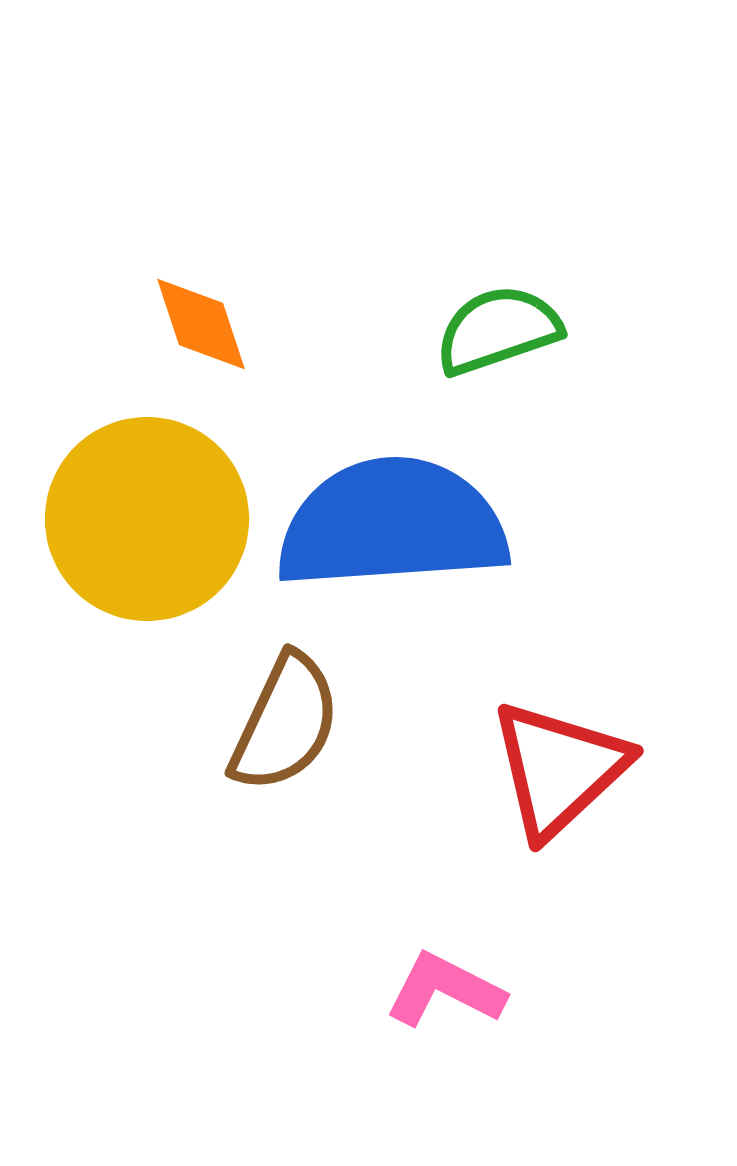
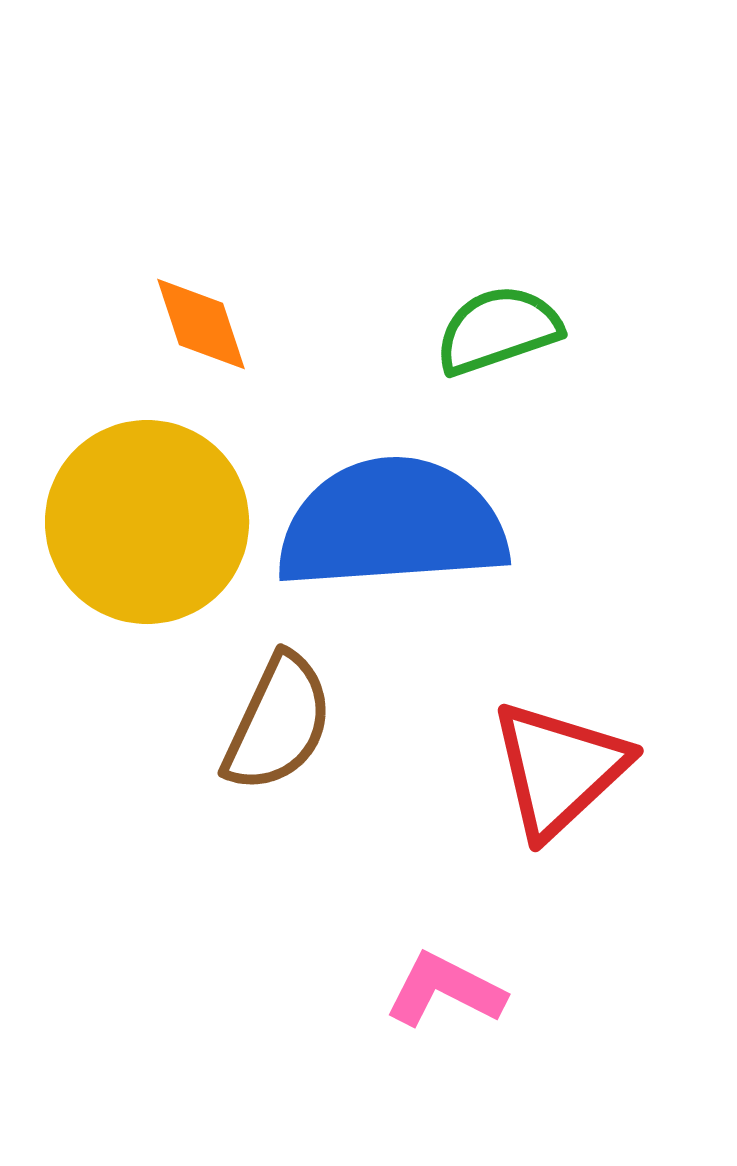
yellow circle: moved 3 px down
brown semicircle: moved 7 px left
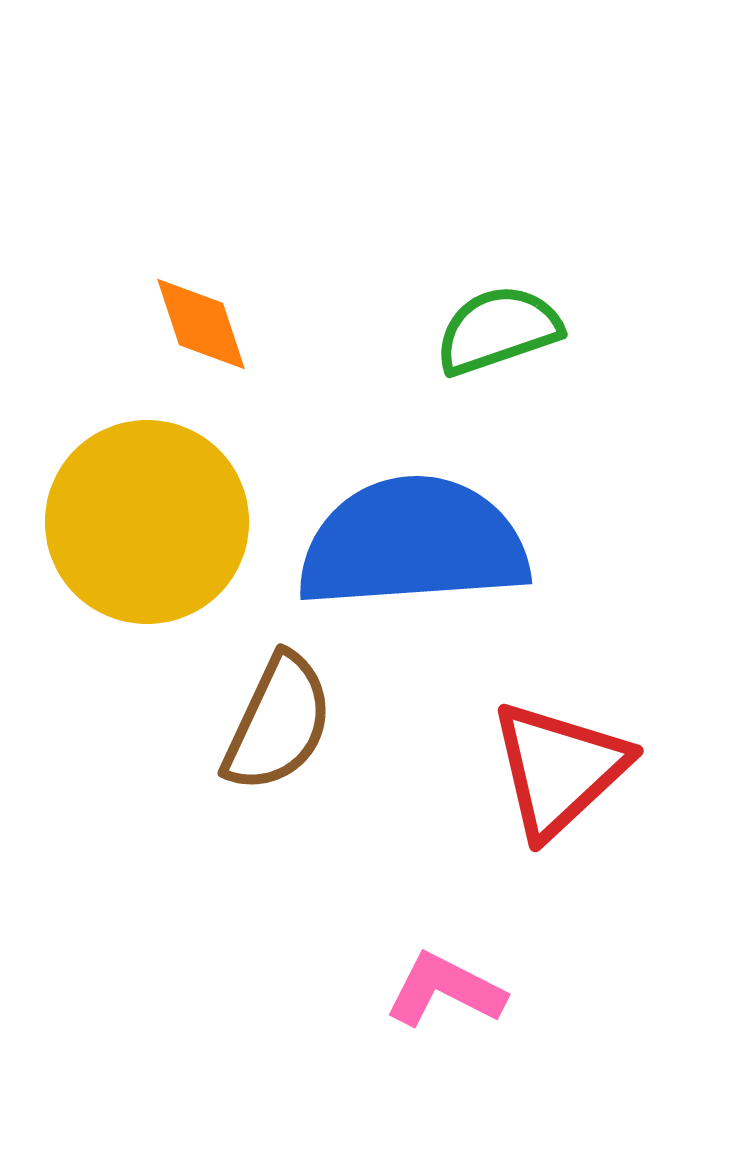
blue semicircle: moved 21 px right, 19 px down
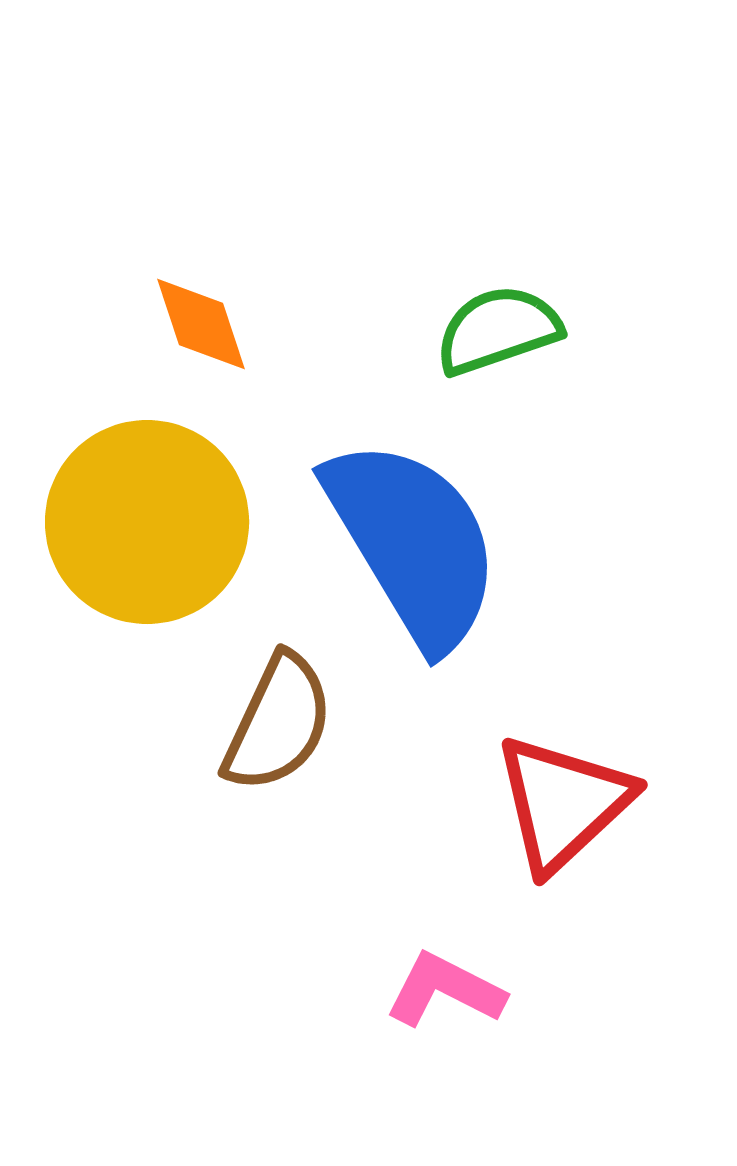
blue semicircle: rotated 63 degrees clockwise
red triangle: moved 4 px right, 34 px down
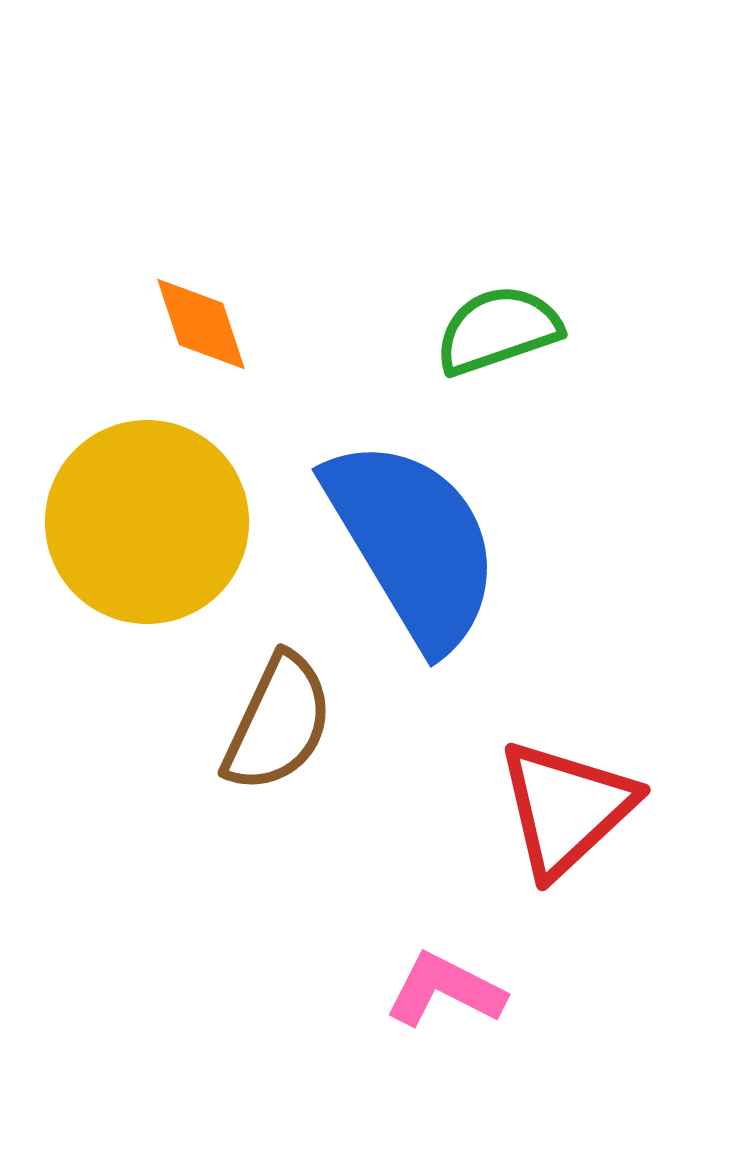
red triangle: moved 3 px right, 5 px down
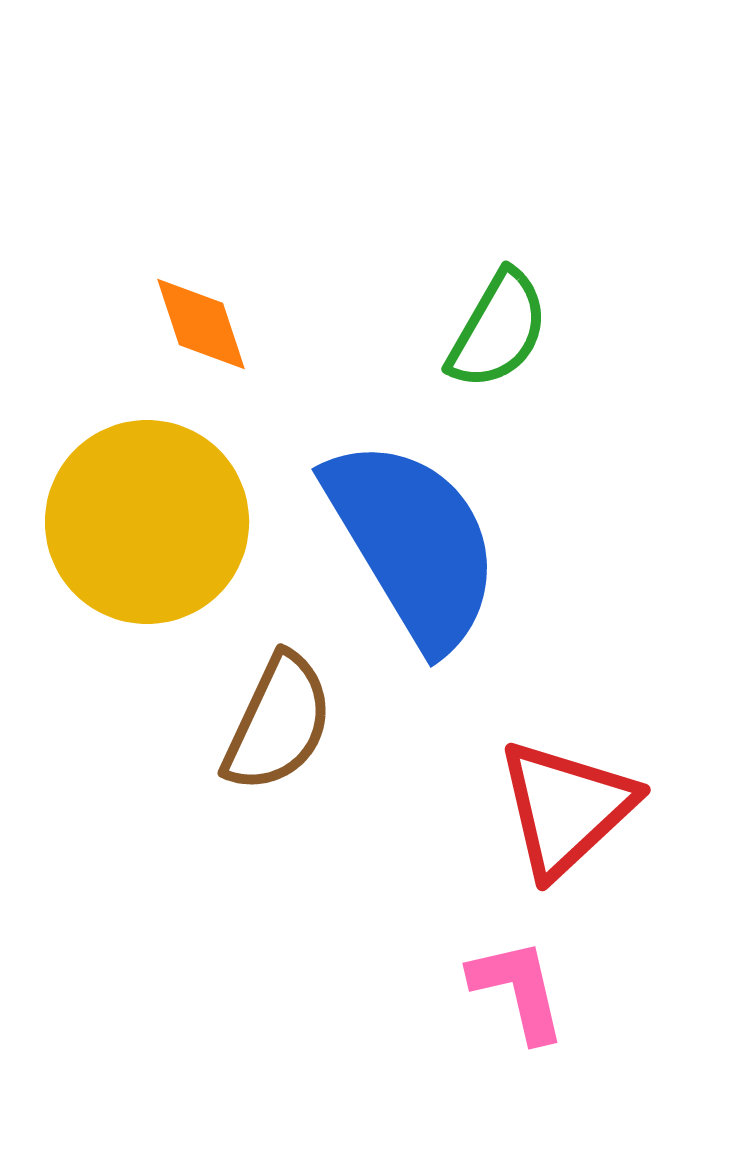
green semicircle: rotated 139 degrees clockwise
pink L-shape: moved 73 px right; rotated 50 degrees clockwise
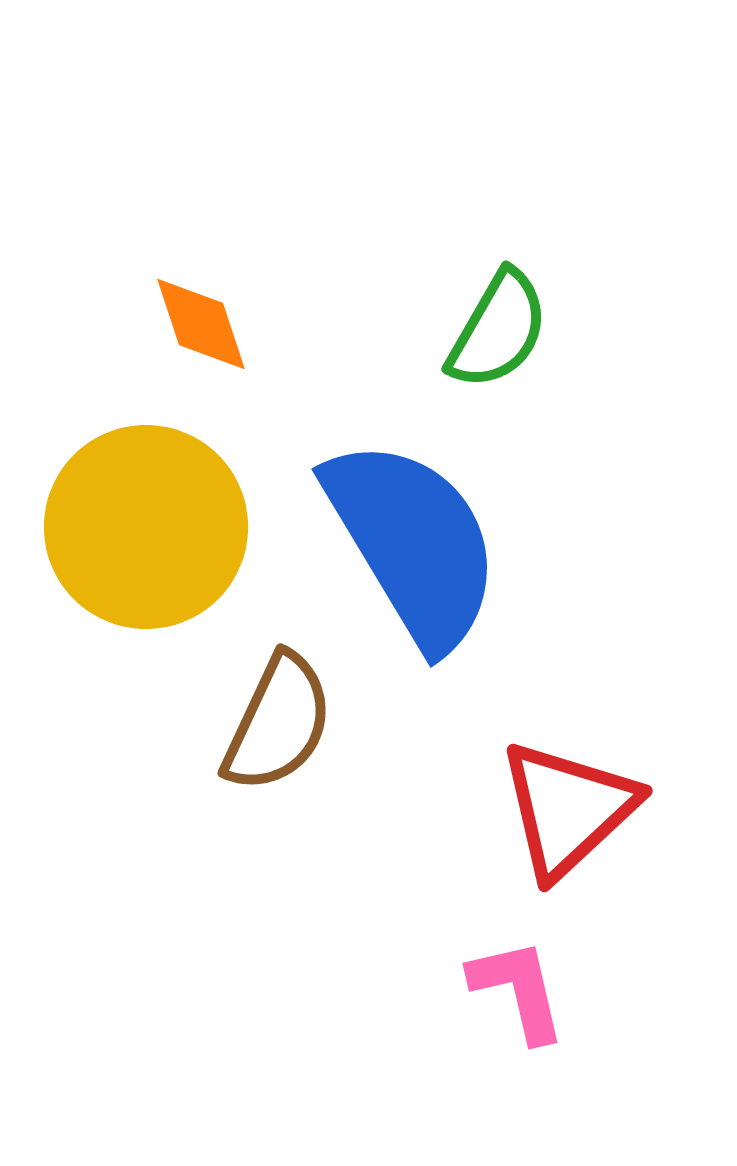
yellow circle: moved 1 px left, 5 px down
red triangle: moved 2 px right, 1 px down
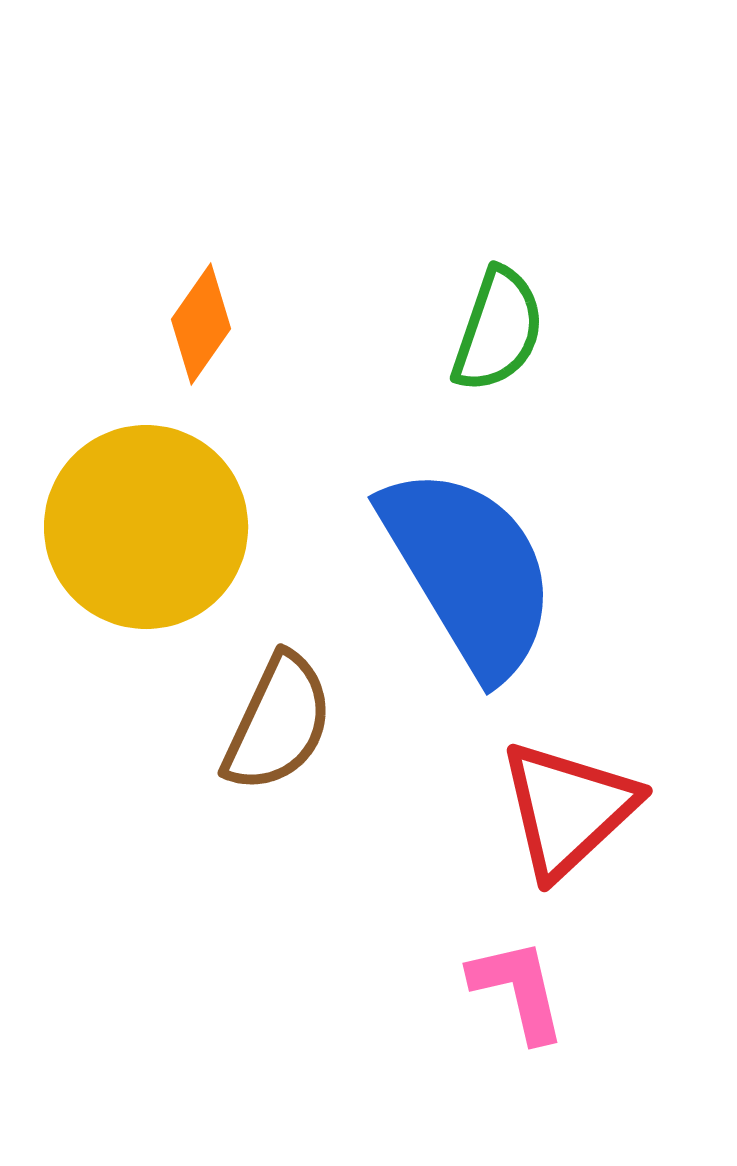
orange diamond: rotated 53 degrees clockwise
green semicircle: rotated 11 degrees counterclockwise
blue semicircle: moved 56 px right, 28 px down
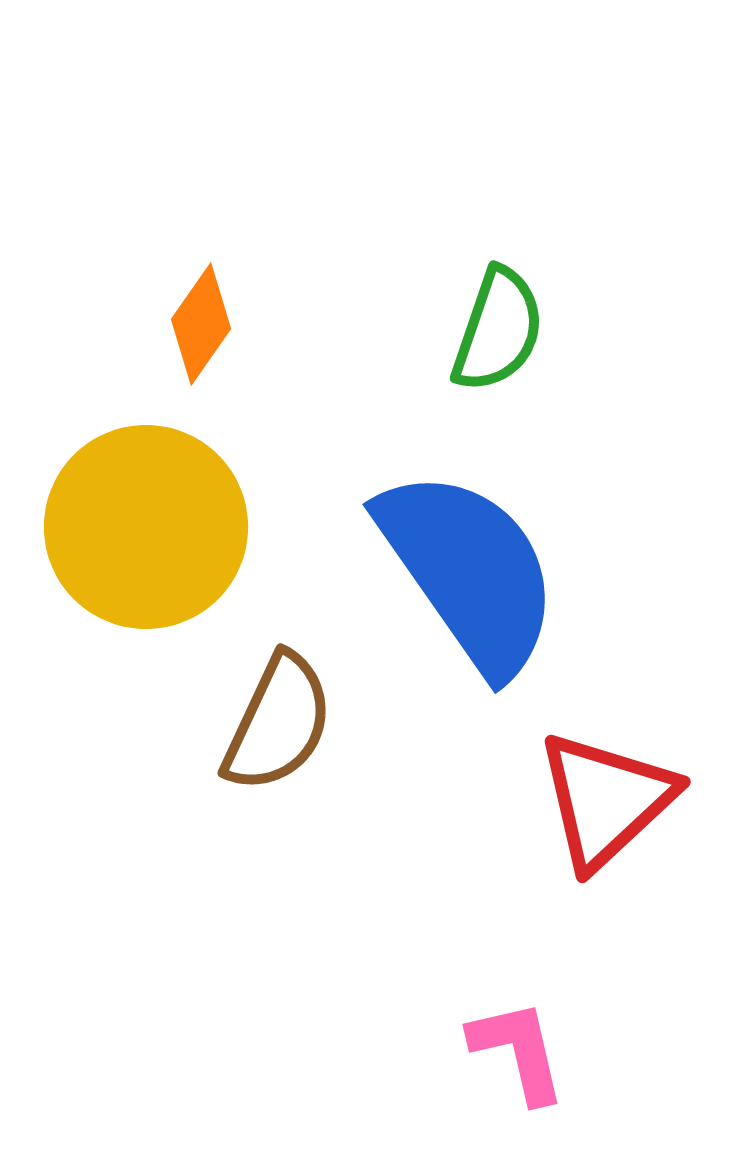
blue semicircle: rotated 4 degrees counterclockwise
red triangle: moved 38 px right, 9 px up
pink L-shape: moved 61 px down
